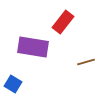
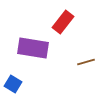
purple rectangle: moved 1 px down
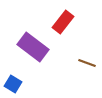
purple rectangle: moved 1 px up; rotated 28 degrees clockwise
brown line: moved 1 px right, 1 px down; rotated 36 degrees clockwise
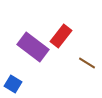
red rectangle: moved 2 px left, 14 px down
brown line: rotated 12 degrees clockwise
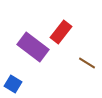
red rectangle: moved 4 px up
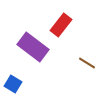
red rectangle: moved 7 px up
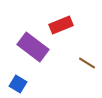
red rectangle: rotated 30 degrees clockwise
blue square: moved 5 px right
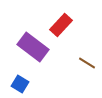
red rectangle: rotated 25 degrees counterclockwise
blue square: moved 2 px right
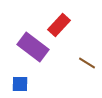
red rectangle: moved 2 px left
blue square: rotated 30 degrees counterclockwise
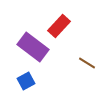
red rectangle: moved 1 px down
blue square: moved 6 px right, 3 px up; rotated 30 degrees counterclockwise
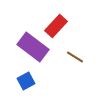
red rectangle: moved 3 px left
brown line: moved 12 px left, 6 px up
